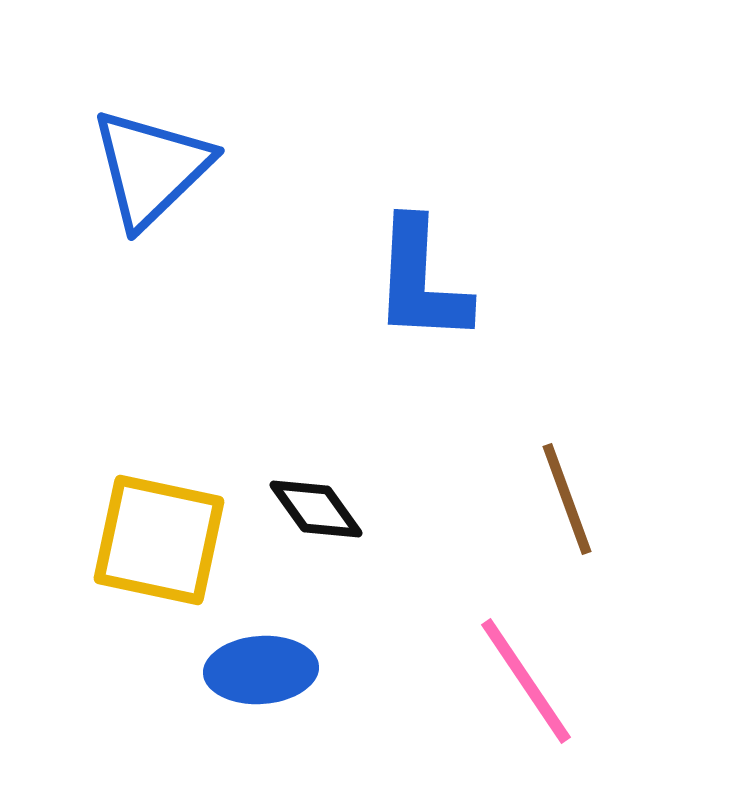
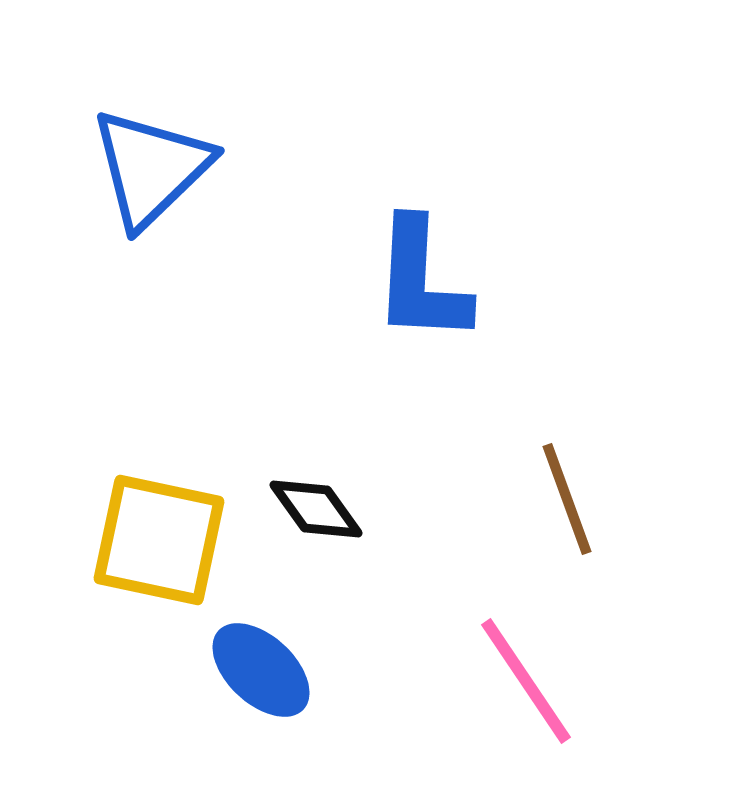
blue ellipse: rotated 47 degrees clockwise
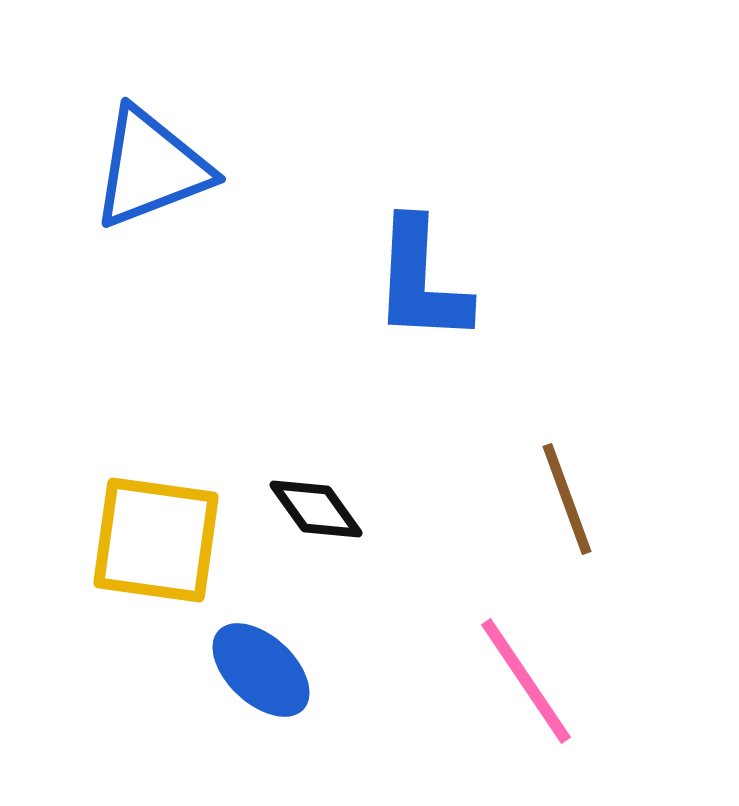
blue triangle: rotated 23 degrees clockwise
yellow square: moved 3 px left; rotated 4 degrees counterclockwise
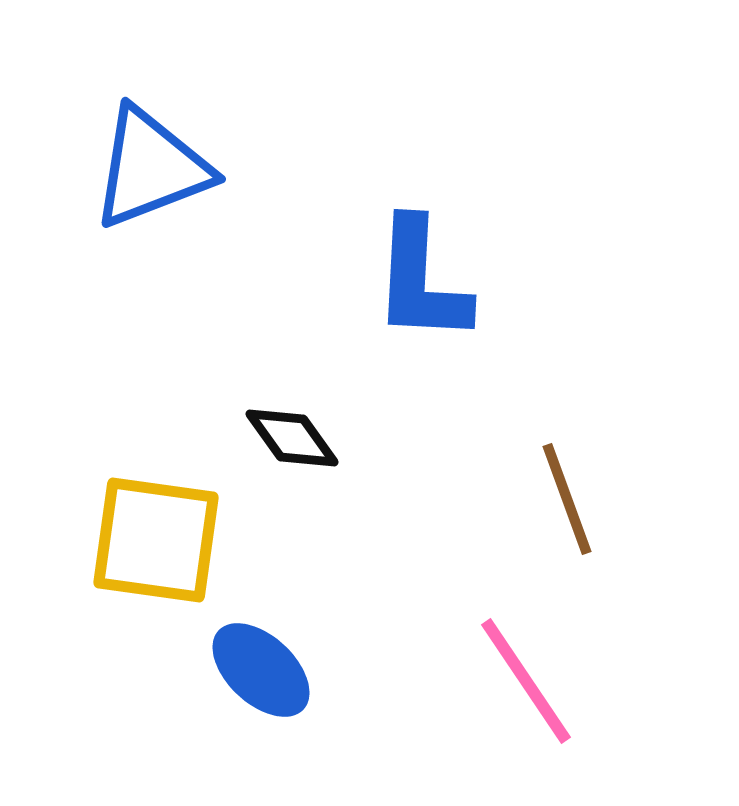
black diamond: moved 24 px left, 71 px up
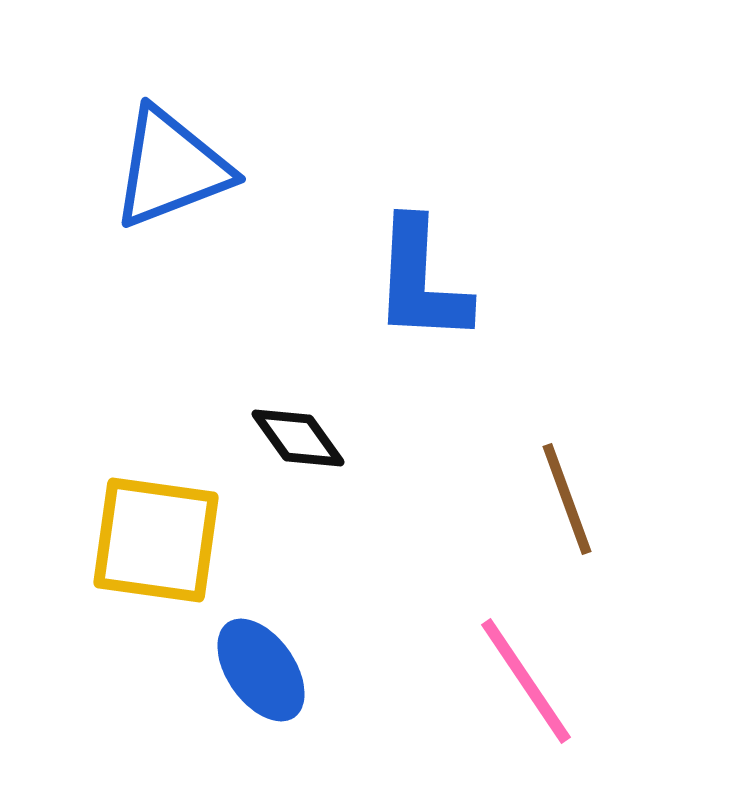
blue triangle: moved 20 px right
black diamond: moved 6 px right
blue ellipse: rotated 12 degrees clockwise
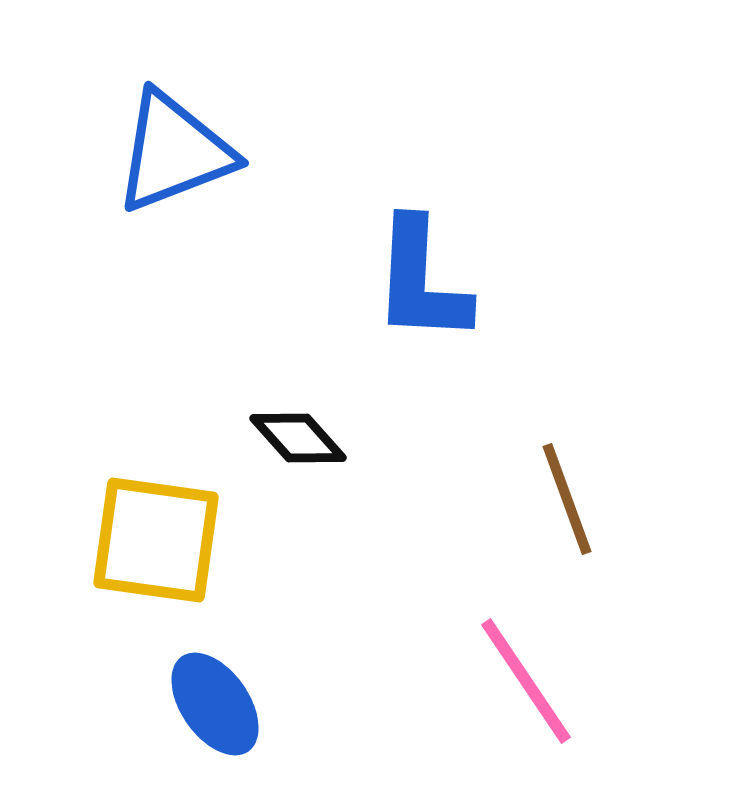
blue triangle: moved 3 px right, 16 px up
black diamond: rotated 6 degrees counterclockwise
blue ellipse: moved 46 px left, 34 px down
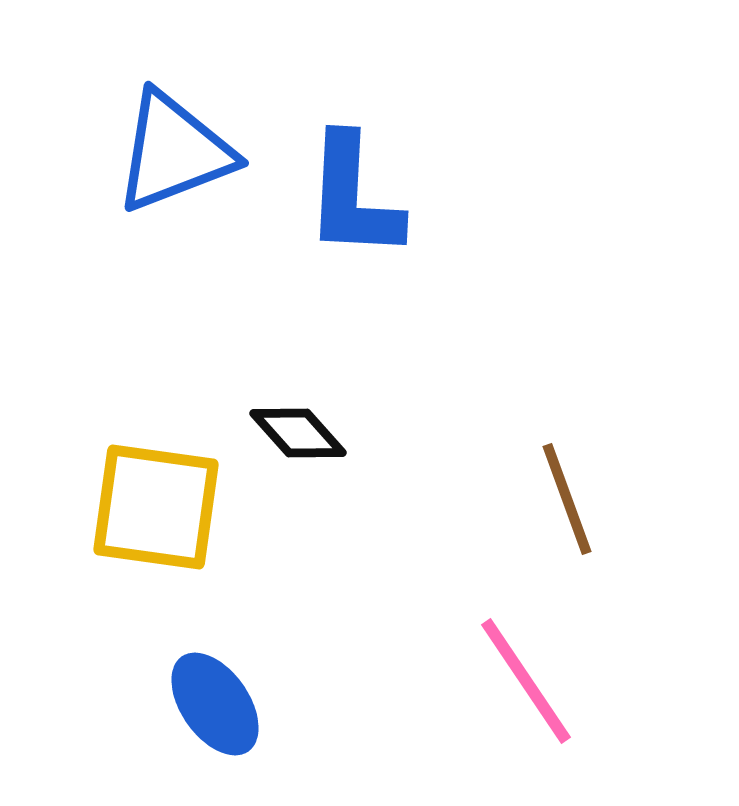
blue L-shape: moved 68 px left, 84 px up
black diamond: moved 5 px up
yellow square: moved 33 px up
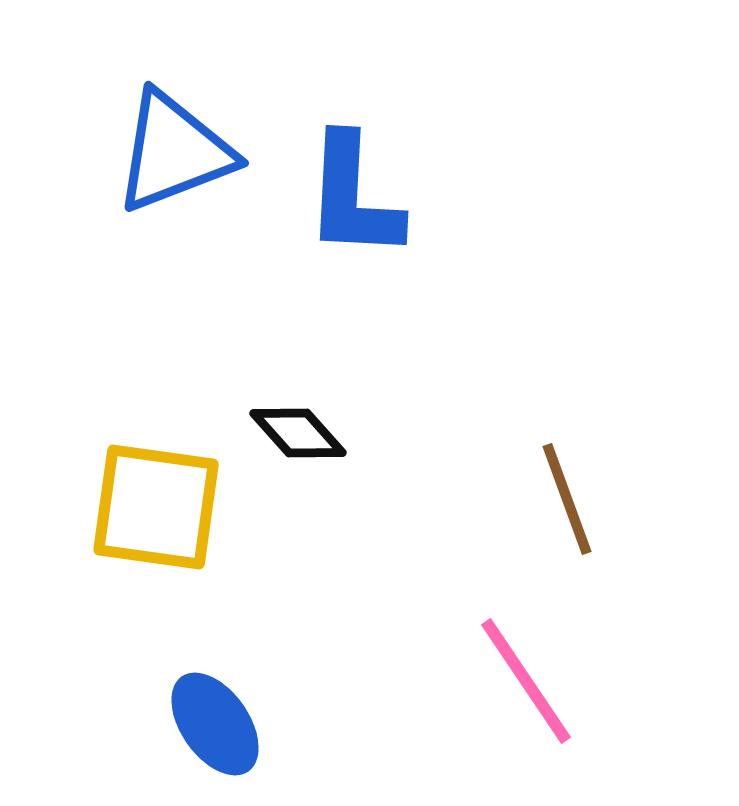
blue ellipse: moved 20 px down
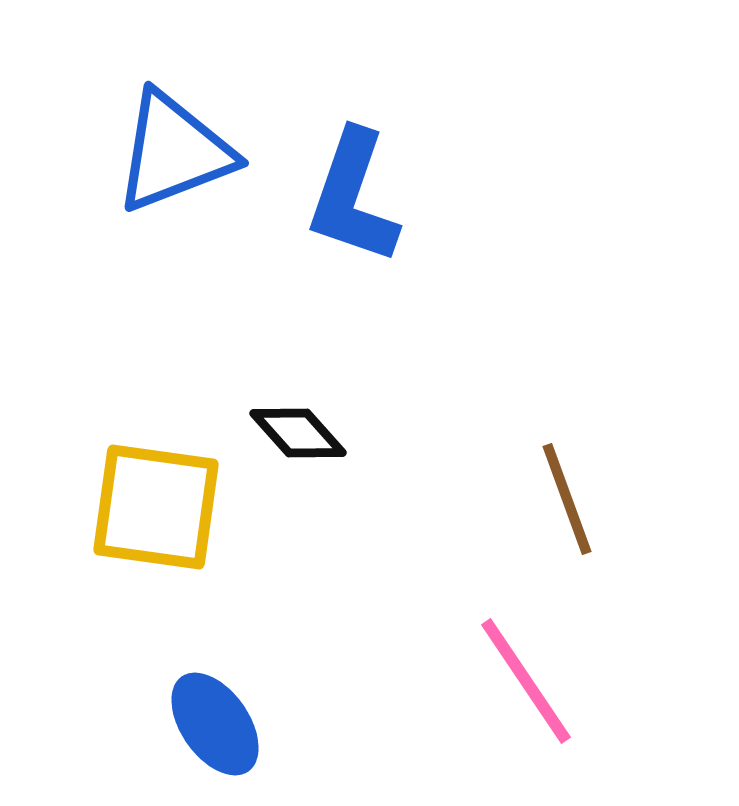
blue L-shape: rotated 16 degrees clockwise
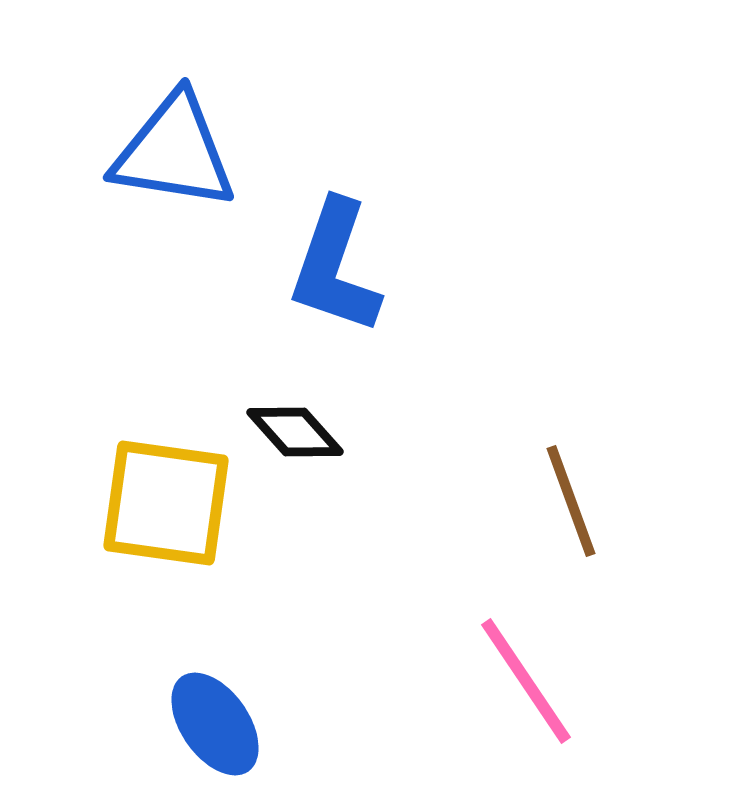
blue triangle: rotated 30 degrees clockwise
blue L-shape: moved 18 px left, 70 px down
black diamond: moved 3 px left, 1 px up
brown line: moved 4 px right, 2 px down
yellow square: moved 10 px right, 4 px up
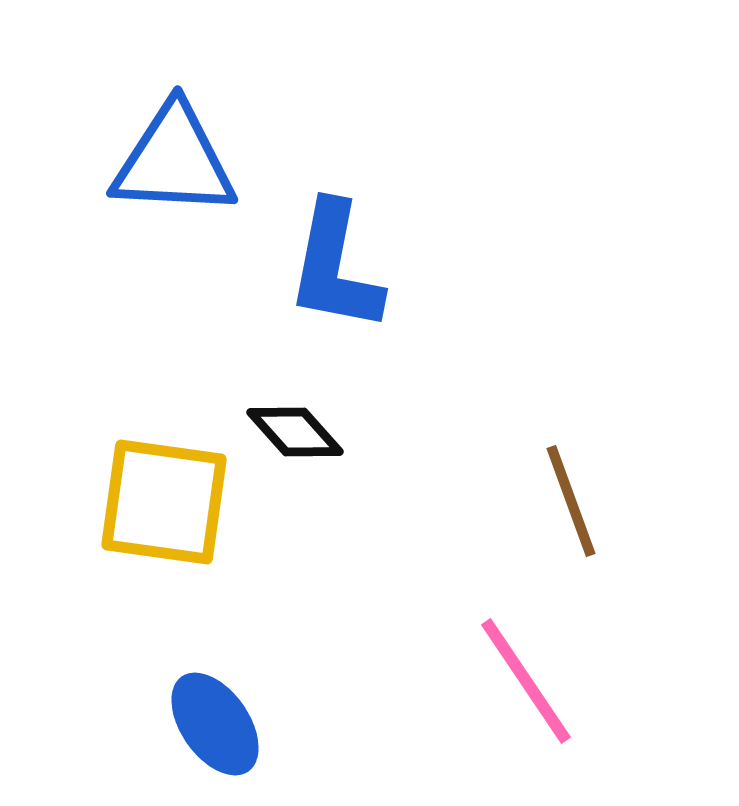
blue triangle: moved 9 px down; rotated 6 degrees counterclockwise
blue L-shape: rotated 8 degrees counterclockwise
yellow square: moved 2 px left, 1 px up
